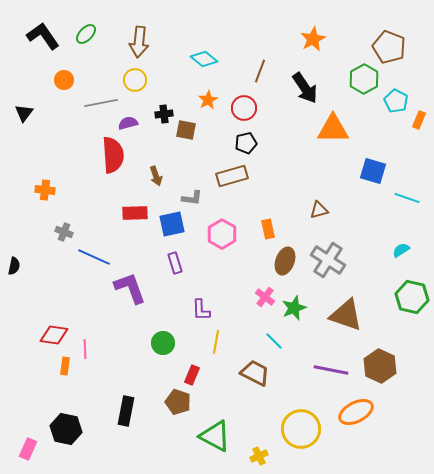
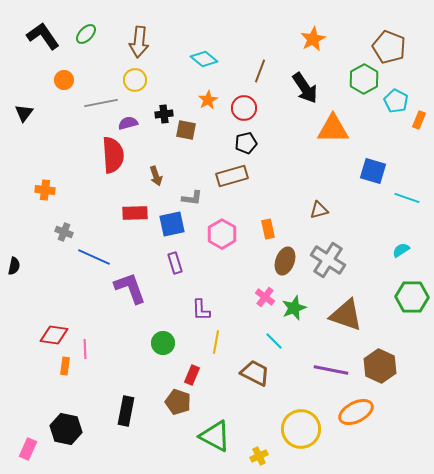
green hexagon at (412, 297): rotated 12 degrees counterclockwise
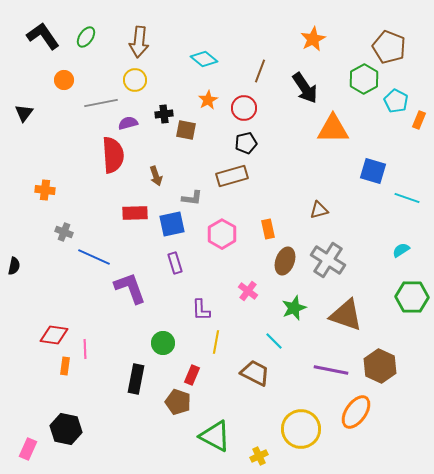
green ellipse at (86, 34): moved 3 px down; rotated 10 degrees counterclockwise
pink cross at (265, 297): moved 17 px left, 6 px up
black rectangle at (126, 411): moved 10 px right, 32 px up
orange ellipse at (356, 412): rotated 28 degrees counterclockwise
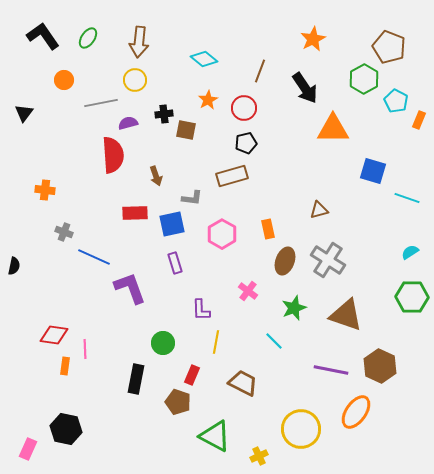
green ellipse at (86, 37): moved 2 px right, 1 px down
cyan semicircle at (401, 250): moved 9 px right, 2 px down
brown trapezoid at (255, 373): moved 12 px left, 10 px down
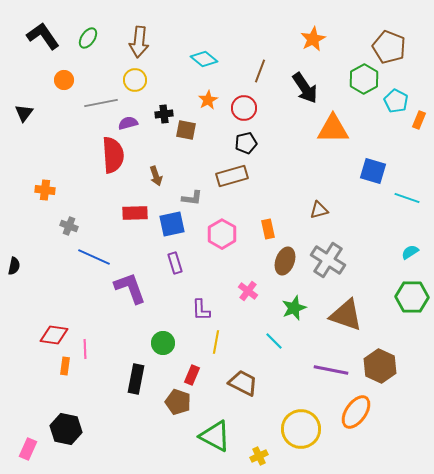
gray cross at (64, 232): moved 5 px right, 6 px up
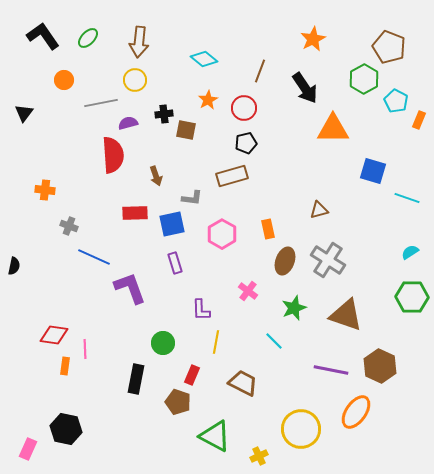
green ellipse at (88, 38): rotated 10 degrees clockwise
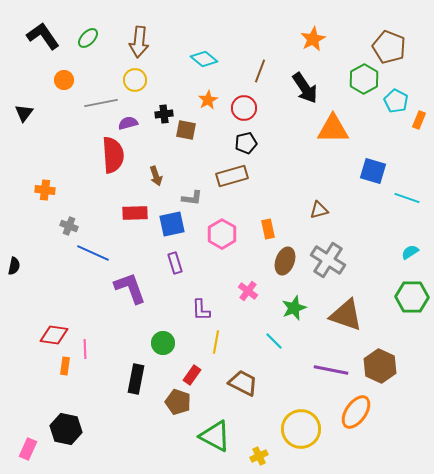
blue line at (94, 257): moved 1 px left, 4 px up
red rectangle at (192, 375): rotated 12 degrees clockwise
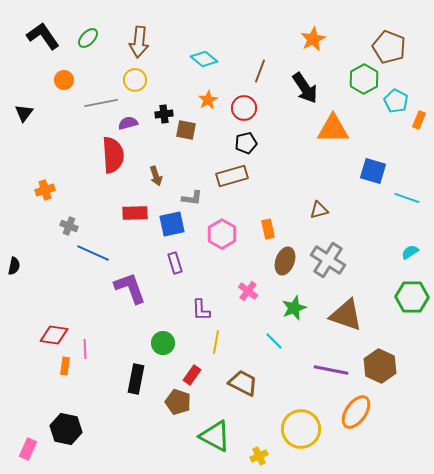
orange cross at (45, 190): rotated 24 degrees counterclockwise
